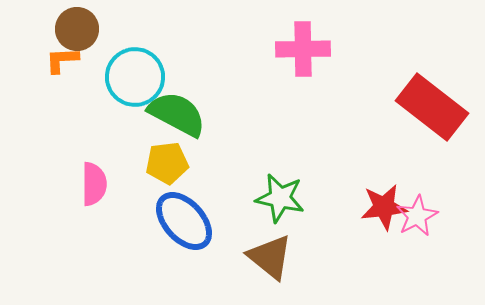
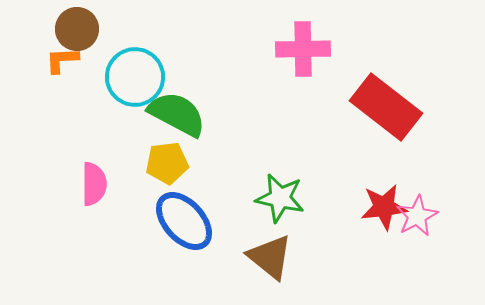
red rectangle: moved 46 px left
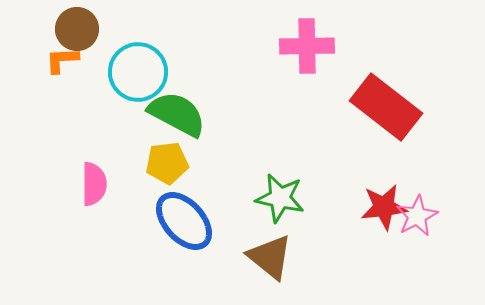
pink cross: moved 4 px right, 3 px up
cyan circle: moved 3 px right, 5 px up
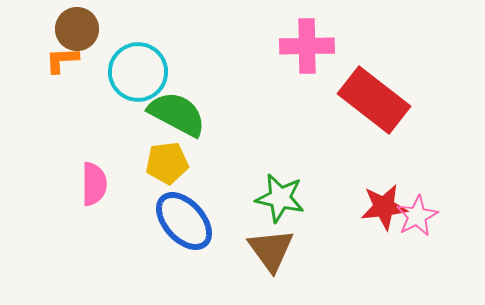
red rectangle: moved 12 px left, 7 px up
brown triangle: moved 1 px right, 7 px up; rotated 15 degrees clockwise
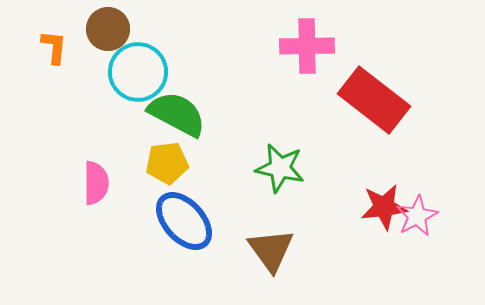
brown circle: moved 31 px right
orange L-shape: moved 8 px left, 13 px up; rotated 99 degrees clockwise
pink semicircle: moved 2 px right, 1 px up
green star: moved 30 px up
